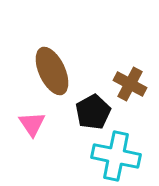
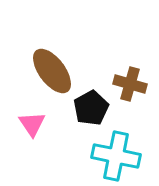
brown ellipse: rotated 12 degrees counterclockwise
brown cross: rotated 12 degrees counterclockwise
black pentagon: moved 2 px left, 4 px up
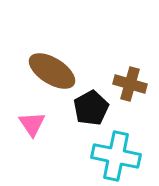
brown ellipse: rotated 21 degrees counterclockwise
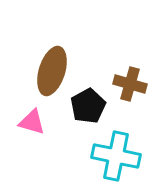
brown ellipse: rotated 75 degrees clockwise
black pentagon: moved 3 px left, 2 px up
pink triangle: moved 2 px up; rotated 40 degrees counterclockwise
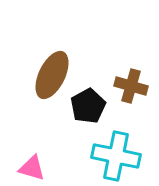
brown ellipse: moved 4 px down; rotated 9 degrees clockwise
brown cross: moved 1 px right, 2 px down
pink triangle: moved 46 px down
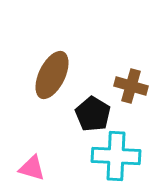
black pentagon: moved 5 px right, 8 px down; rotated 12 degrees counterclockwise
cyan cross: rotated 9 degrees counterclockwise
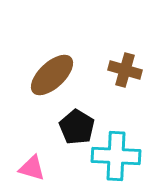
brown ellipse: rotated 21 degrees clockwise
brown cross: moved 6 px left, 16 px up
black pentagon: moved 16 px left, 13 px down
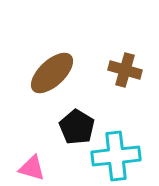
brown ellipse: moved 2 px up
cyan cross: rotated 9 degrees counterclockwise
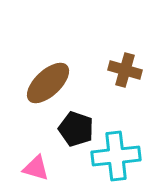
brown ellipse: moved 4 px left, 10 px down
black pentagon: moved 1 px left, 2 px down; rotated 12 degrees counterclockwise
pink triangle: moved 4 px right
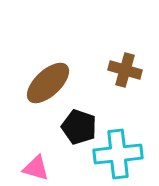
black pentagon: moved 3 px right, 2 px up
cyan cross: moved 2 px right, 2 px up
